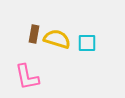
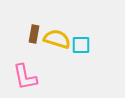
cyan square: moved 6 px left, 2 px down
pink L-shape: moved 2 px left
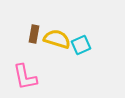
cyan square: rotated 24 degrees counterclockwise
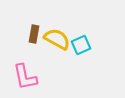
yellow semicircle: rotated 12 degrees clockwise
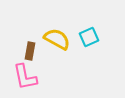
brown rectangle: moved 4 px left, 17 px down
cyan square: moved 8 px right, 8 px up
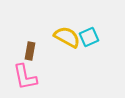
yellow semicircle: moved 10 px right, 2 px up
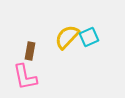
yellow semicircle: rotated 76 degrees counterclockwise
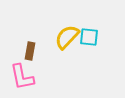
cyan square: rotated 30 degrees clockwise
pink L-shape: moved 3 px left
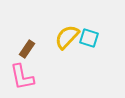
cyan square: moved 1 px down; rotated 12 degrees clockwise
brown rectangle: moved 3 px left, 2 px up; rotated 24 degrees clockwise
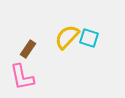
brown rectangle: moved 1 px right
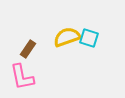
yellow semicircle: rotated 28 degrees clockwise
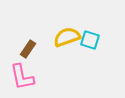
cyan square: moved 1 px right, 2 px down
